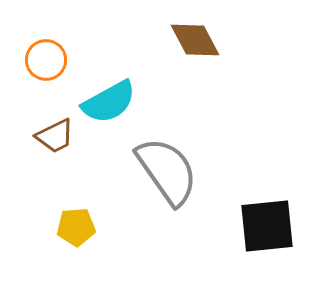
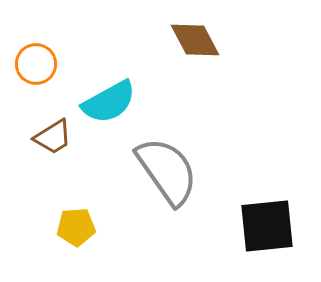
orange circle: moved 10 px left, 4 px down
brown trapezoid: moved 2 px left, 1 px down; rotated 6 degrees counterclockwise
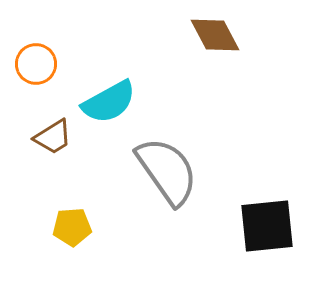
brown diamond: moved 20 px right, 5 px up
yellow pentagon: moved 4 px left
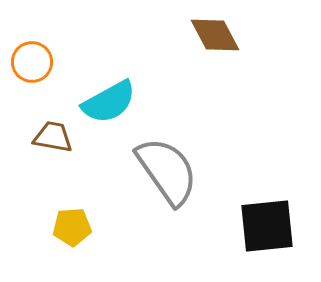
orange circle: moved 4 px left, 2 px up
brown trapezoid: rotated 138 degrees counterclockwise
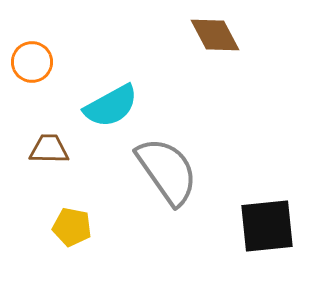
cyan semicircle: moved 2 px right, 4 px down
brown trapezoid: moved 4 px left, 12 px down; rotated 9 degrees counterclockwise
yellow pentagon: rotated 15 degrees clockwise
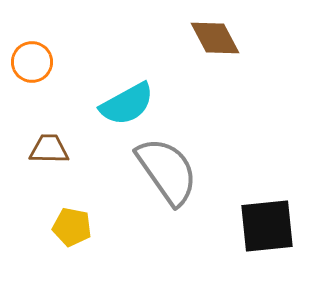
brown diamond: moved 3 px down
cyan semicircle: moved 16 px right, 2 px up
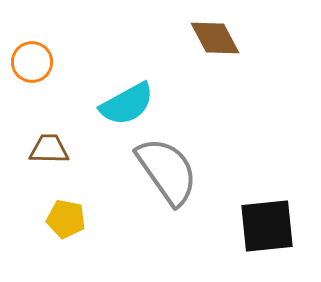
yellow pentagon: moved 6 px left, 8 px up
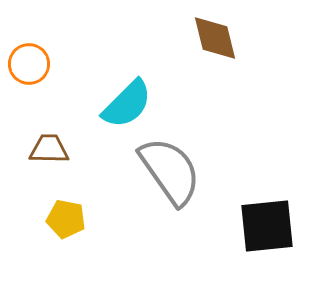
brown diamond: rotated 14 degrees clockwise
orange circle: moved 3 px left, 2 px down
cyan semicircle: rotated 16 degrees counterclockwise
gray semicircle: moved 3 px right
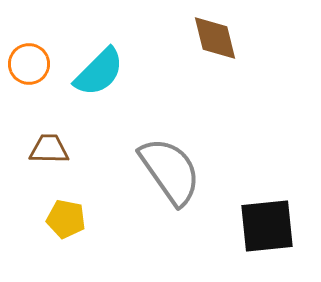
cyan semicircle: moved 28 px left, 32 px up
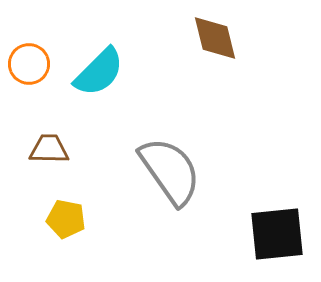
black square: moved 10 px right, 8 px down
